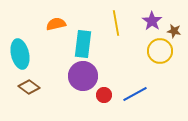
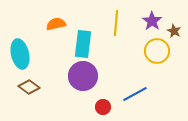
yellow line: rotated 15 degrees clockwise
brown star: rotated 16 degrees clockwise
yellow circle: moved 3 px left
red circle: moved 1 px left, 12 px down
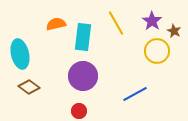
yellow line: rotated 35 degrees counterclockwise
cyan rectangle: moved 7 px up
red circle: moved 24 px left, 4 px down
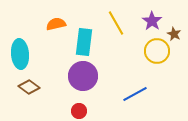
brown star: moved 3 px down
cyan rectangle: moved 1 px right, 5 px down
cyan ellipse: rotated 8 degrees clockwise
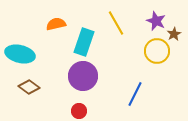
purple star: moved 4 px right; rotated 12 degrees counterclockwise
brown star: rotated 16 degrees clockwise
cyan rectangle: rotated 12 degrees clockwise
cyan ellipse: rotated 72 degrees counterclockwise
blue line: rotated 35 degrees counterclockwise
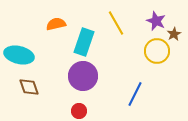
cyan ellipse: moved 1 px left, 1 px down
brown diamond: rotated 35 degrees clockwise
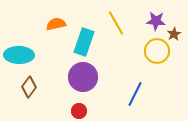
purple star: rotated 18 degrees counterclockwise
cyan ellipse: rotated 12 degrees counterclockwise
purple circle: moved 1 px down
brown diamond: rotated 55 degrees clockwise
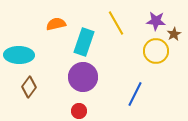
yellow circle: moved 1 px left
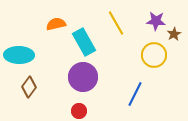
cyan rectangle: rotated 48 degrees counterclockwise
yellow circle: moved 2 px left, 4 px down
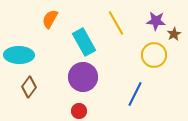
orange semicircle: moved 6 px left, 5 px up; rotated 48 degrees counterclockwise
